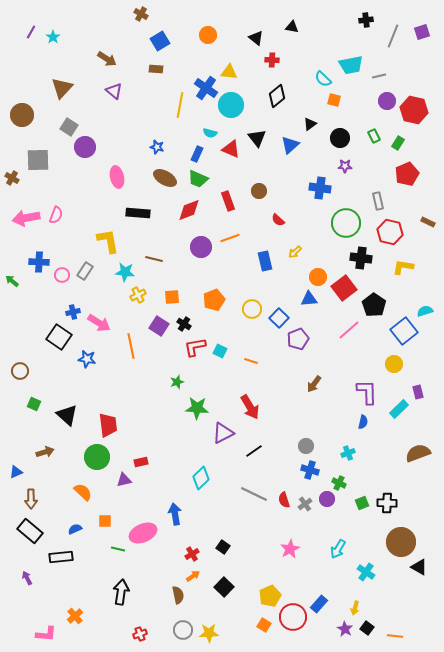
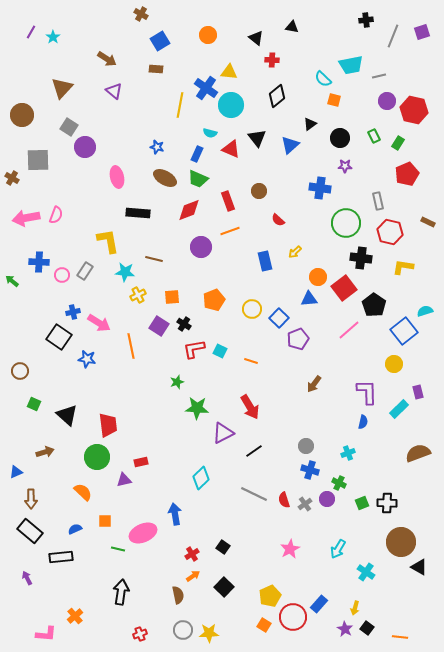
orange line at (230, 238): moved 7 px up
red L-shape at (195, 347): moved 1 px left, 2 px down
orange line at (395, 636): moved 5 px right, 1 px down
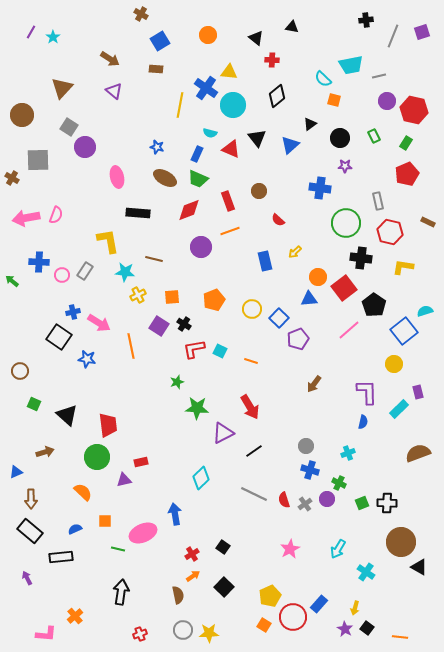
brown arrow at (107, 59): moved 3 px right
cyan circle at (231, 105): moved 2 px right
green rectangle at (398, 143): moved 8 px right
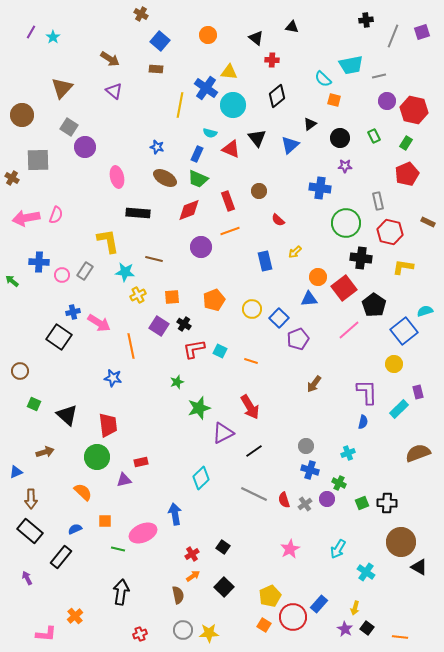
blue square at (160, 41): rotated 18 degrees counterclockwise
blue star at (87, 359): moved 26 px right, 19 px down
green star at (197, 408): moved 2 px right; rotated 20 degrees counterclockwise
black rectangle at (61, 557): rotated 45 degrees counterclockwise
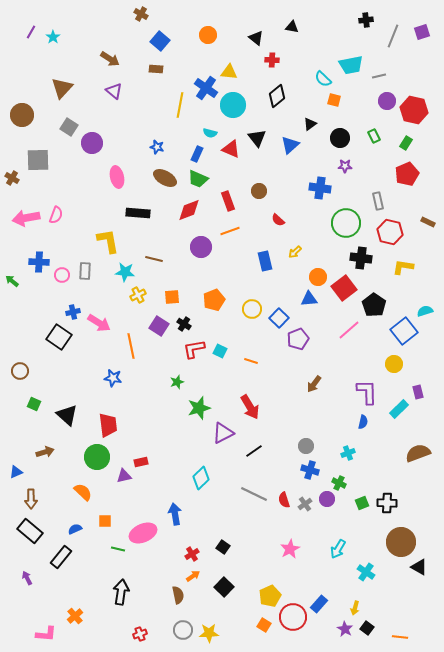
purple circle at (85, 147): moved 7 px right, 4 px up
gray rectangle at (85, 271): rotated 30 degrees counterclockwise
purple triangle at (124, 480): moved 4 px up
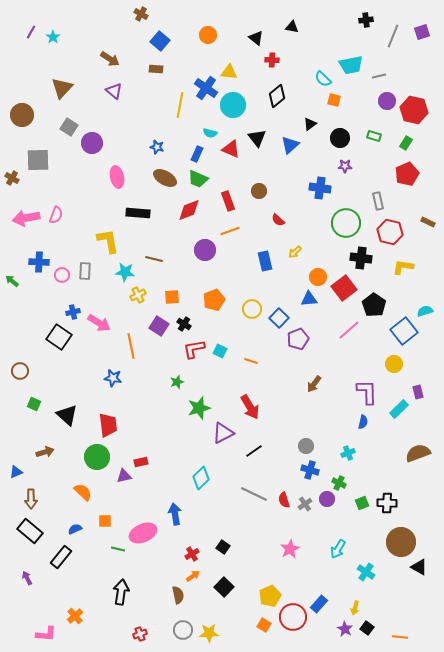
green rectangle at (374, 136): rotated 48 degrees counterclockwise
purple circle at (201, 247): moved 4 px right, 3 px down
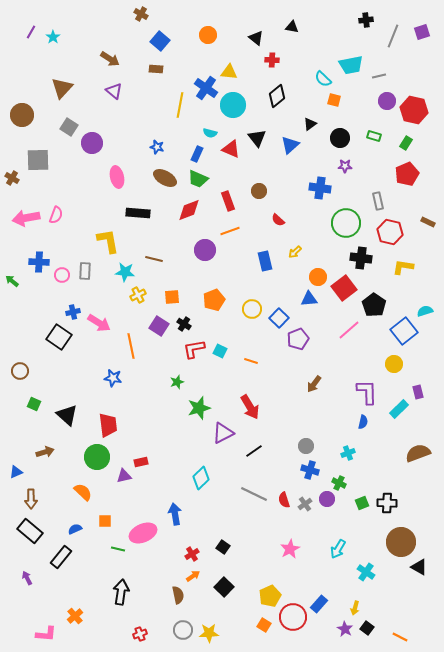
orange line at (400, 637): rotated 21 degrees clockwise
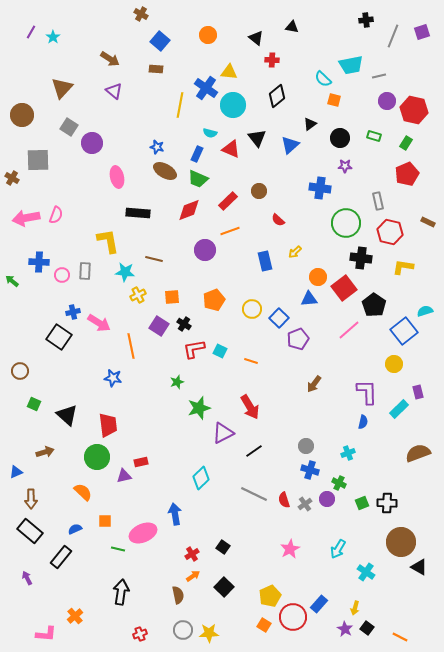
brown ellipse at (165, 178): moved 7 px up
red rectangle at (228, 201): rotated 66 degrees clockwise
